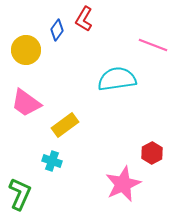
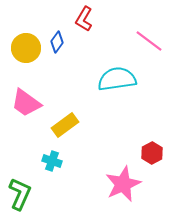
blue diamond: moved 12 px down
pink line: moved 4 px left, 4 px up; rotated 16 degrees clockwise
yellow circle: moved 2 px up
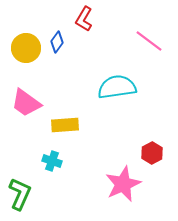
cyan semicircle: moved 8 px down
yellow rectangle: rotated 32 degrees clockwise
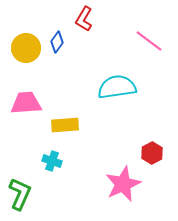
pink trapezoid: rotated 140 degrees clockwise
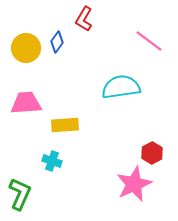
cyan semicircle: moved 4 px right
pink star: moved 11 px right
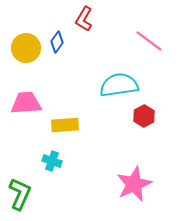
cyan semicircle: moved 2 px left, 2 px up
red hexagon: moved 8 px left, 37 px up
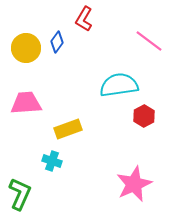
yellow rectangle: moved 3 px right, 4 px down; rotated 16 degrees counterclockwise
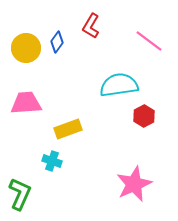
red L-shape: moved 7 px right, 7 px down
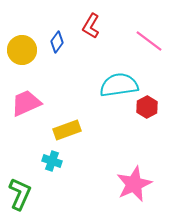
yellow circle: moved 4 px left, 2 px down
pink trapezoid: rotated 20 degrees counterclockwise
red hexagon: moved 3 px right, 9 px up
yellow rectangle: moved 1 px left, 1 px down
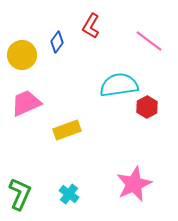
yellow circle: moved 5 px down
cyan cross: moved 17 px right, 33 px down; rotated 18 degrees clockwise
